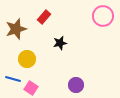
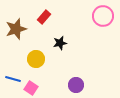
yellow circle: moved 9 px right
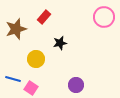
pink circle: moved 1 px right, 1 px down
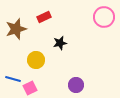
red rectangle: rotated 24 degrees clockwise
yellow circle: moved 1 px down
pink square: moved 1 px left; rotated 32 degrees clockwise
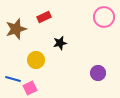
purple circle: moved 22 px right, 12 px up
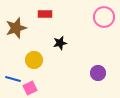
red rectangle: moved 1 px right, 3 px up; rotated 24 degrees clockwise
brown star: moved 1 px up
yellow circle: moved 2 px left
